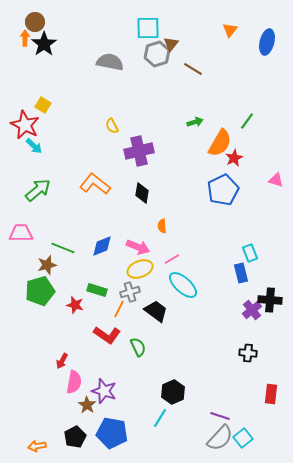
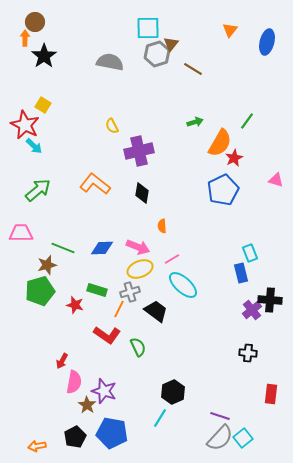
black star at (44, 44): moved 12 px down
blue diamond at (102, 246): moved 2 px down; rotated 20 degrees clockwise
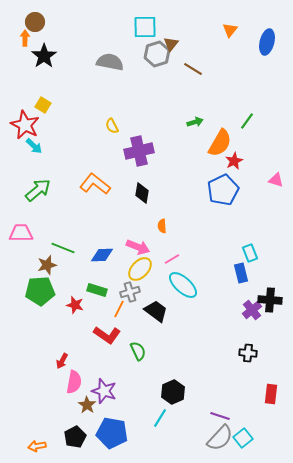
cyan square at (148, 28): moved 3 px left, 1 px up
red star at (234, 158): moved 3 px down
blue diamond at (102, 248): moved 7 px down
yellow ellipse at (140, 269): rotated 25 degrees counterclockwise
green pentagon at (40, 291): rotated 12 degrees clockwise
green semicircle at (138, 347): moved 4 px down
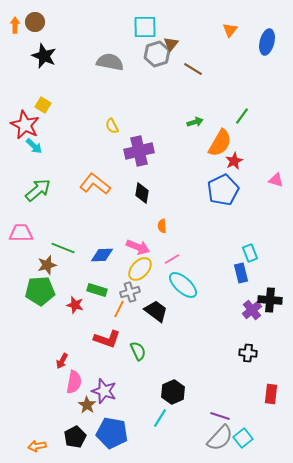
orange arrow at (25, 38): moved 10 px left, 13 px up
black star at (44, 56): rotated 15 degrees counterclockwise
green line at (247, 121): moved 5 px left, 5 px up
red L-shape at (107, 335): moved 4 px down; rotated 16 degrees counterclockwise
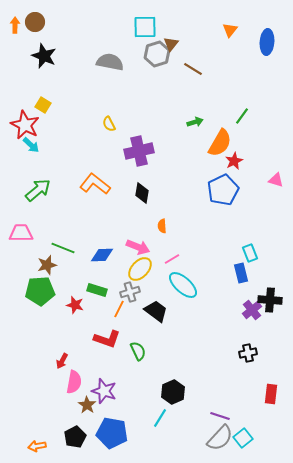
blue ellipse at (267, 42): rotated 10 degrees counterclockwise
yellow semicircle at (112, 126): moved 3 px left, 2 px up
cyan arrow at (34, 146): moved 3 px left, 1 px up
black cross at (248, 353): rotated 18 degrees counterclockwise
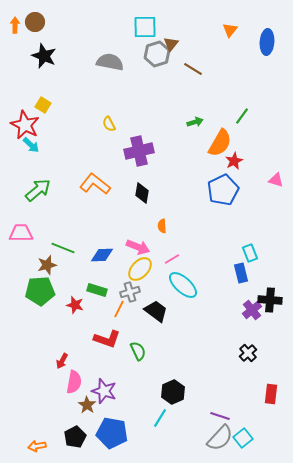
black cross at (248, 353): rotated 30 degrees counterclockwise
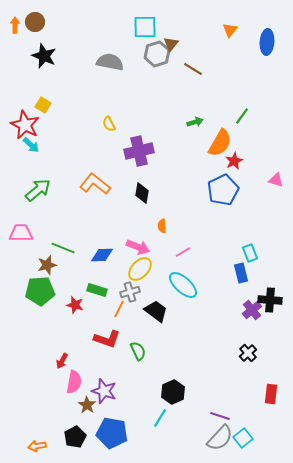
pink line at (172, 259): moved 11 px right, 7 px up
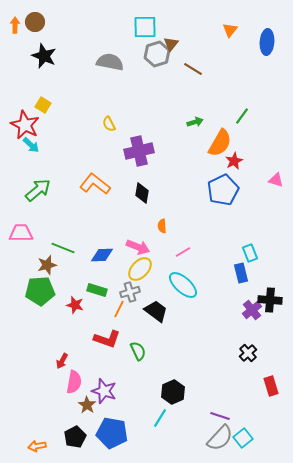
red rectangle at (271, 394): moved 8 px up; rotated 24 degrees counterclockwise
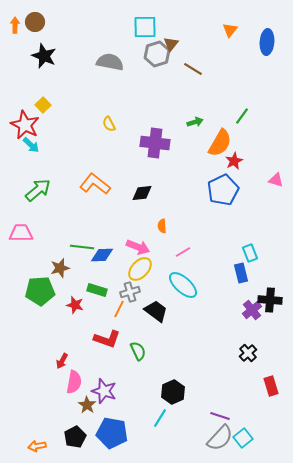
yellow square at (43, 105): rotated 14 degrees clockwise
purple cross at (139, 151): moved 16 px right, 8 px up; rotated 20 degrees clockwise
black diamond at (142, 193): rotated 75 degrees clockwise
green line at (63, 248): moved 19 px right, 1 px up; rotated 15 degrees counterclockwise
brown star at (47, 265): moved 13 px right, 3 px down
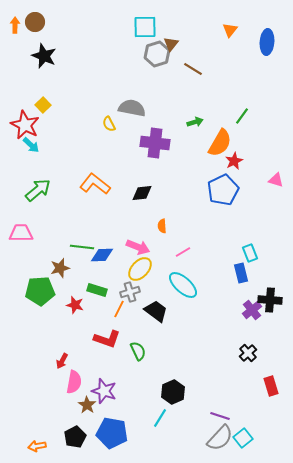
gray semicircle at (110, 62): moved 22 px right, 46 px down
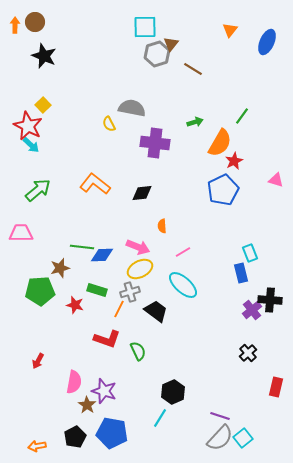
blue ellipse at (267, 42): rotated 20 degrees clockwise
red star at (25, 125): moved 3 px right, 1 px down
yellow ellipse at (140, 269): rotated 20 degrees clockwise
red arrow at (62, 361): moved 24 px left
red rectangle at (271, 386): moved 5 px right, 1 px down; rotated 30 degrees clockwise
